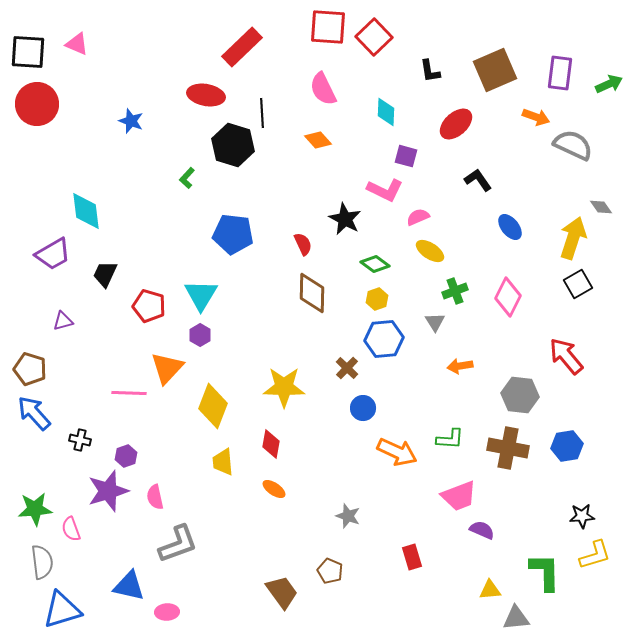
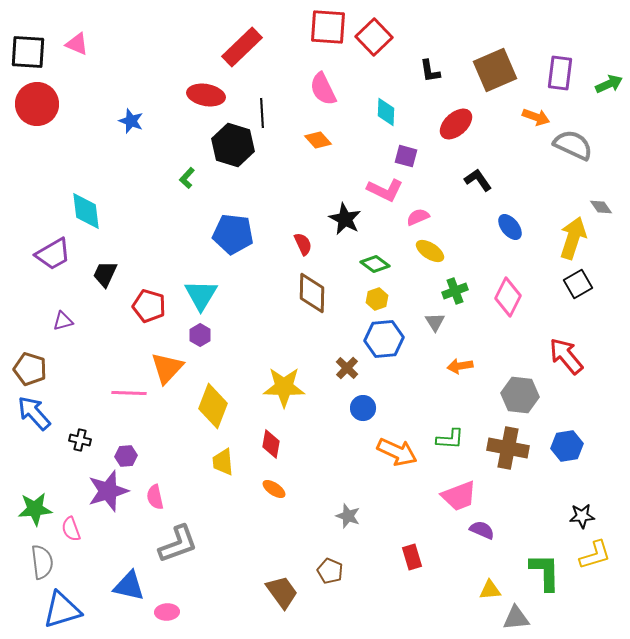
purple hexagon at (126, 456): rotated 15 degrees clockwise
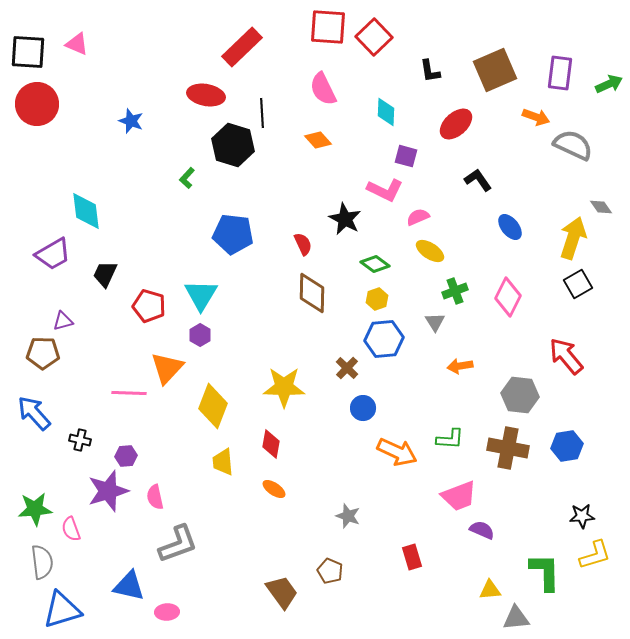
brown pentagon at (30, 369): moved 13 px right, 16 px up; rotated 16 degrees counterclockwise
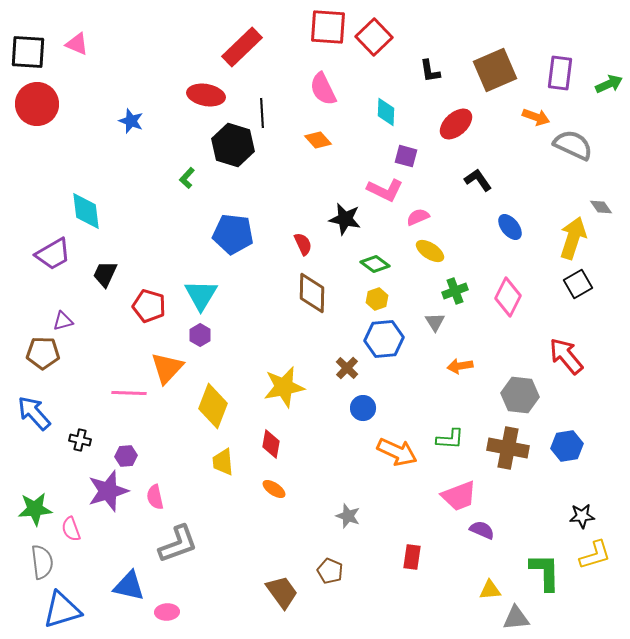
black star at (345, 219): rotated 16 degrees counterclockwise
yellow star at (284, 387): rotated 12 degrees counterclockwise
red rectangle at (412, 557): rotated 25 degrees clockwise
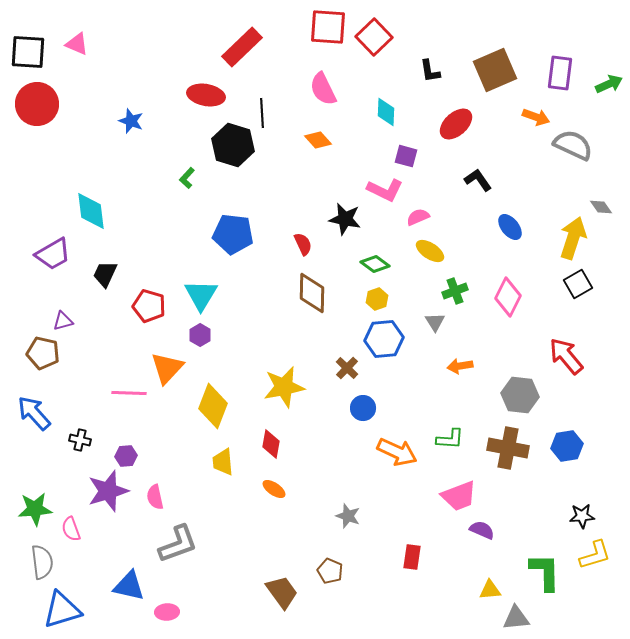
cyan diamond at (86, 211): moved 5 px right
brown pentagon at (43, 353): rotated 12 degrees clockwise
